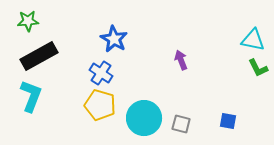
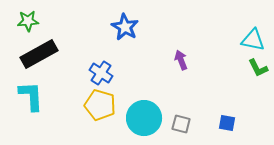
blue star: moved 11 px right, 12 px up
black rectangle: moved 2 px up
cyan L-shape: rotated 24 degrees counterclockwise
blue square: moved 1 px left, 2 px down
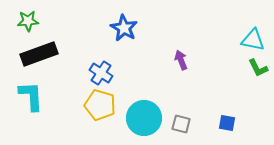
blue star: moved 1 px left, 1 px down
black rectangle: rotated 9 degrees clockwise
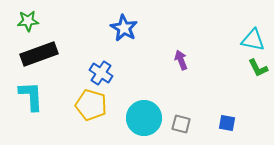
yellow pentagon: moved 9 px left
